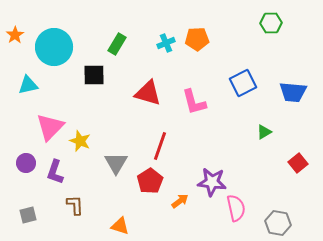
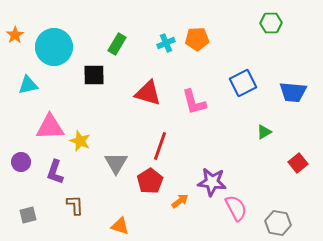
pink triangle: rotated 44 degrees clockwise
purple circle: moved 5 px left, 1 px up
pink semicircle: rotated 16 degrees counterclockwise
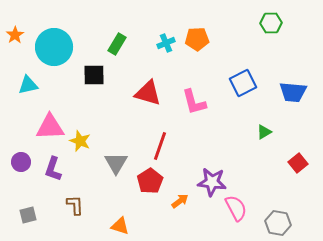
purple L-shape: moved 2 px left, 3 px up
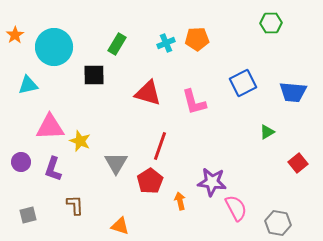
green triangle: moved 3 px right
orange arrow: rotated 66 degrees counterclockwise
